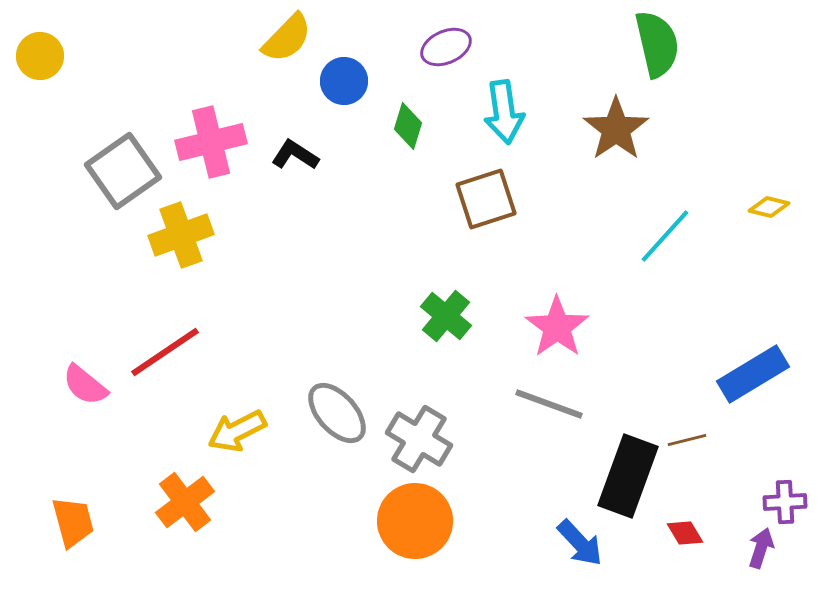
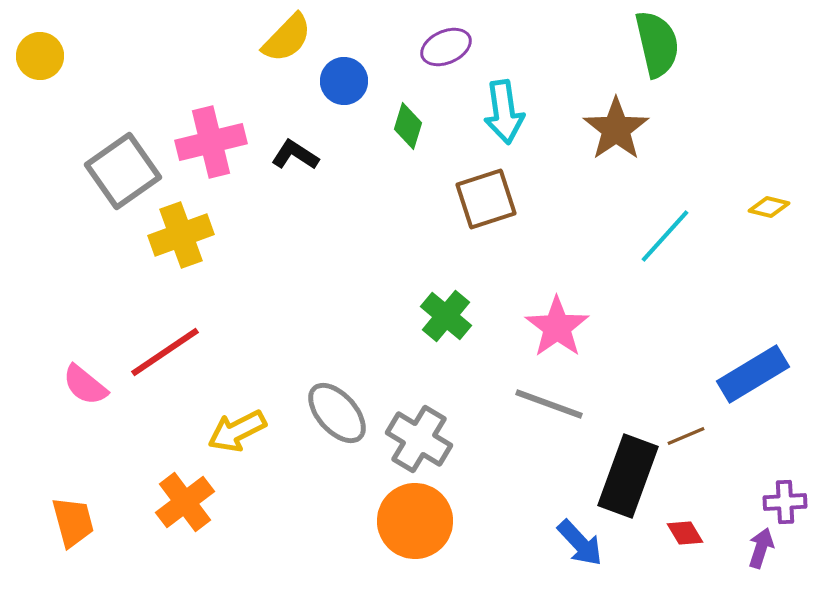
brown line: moved 1 px left, 4 px up; rotated 9 degrees counterclockwise
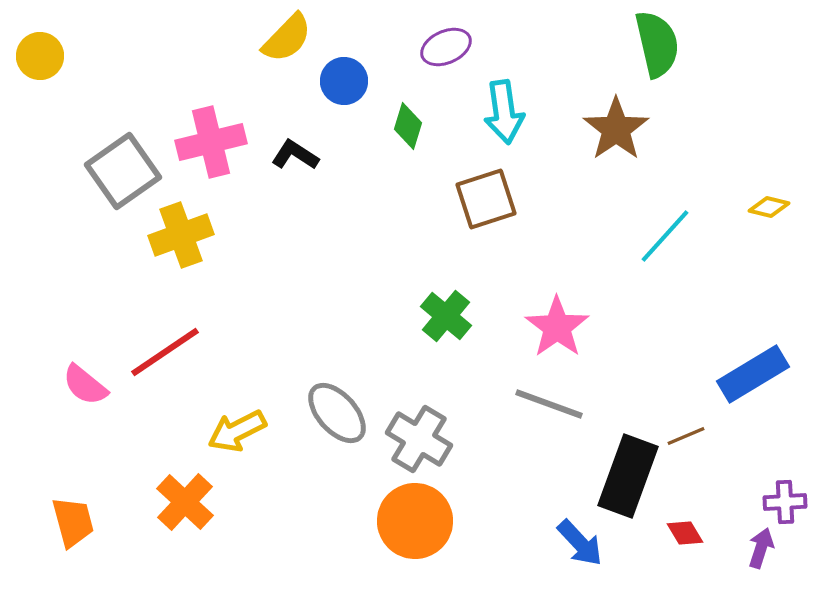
orange cross: rotated 10 degrees counterclockwise
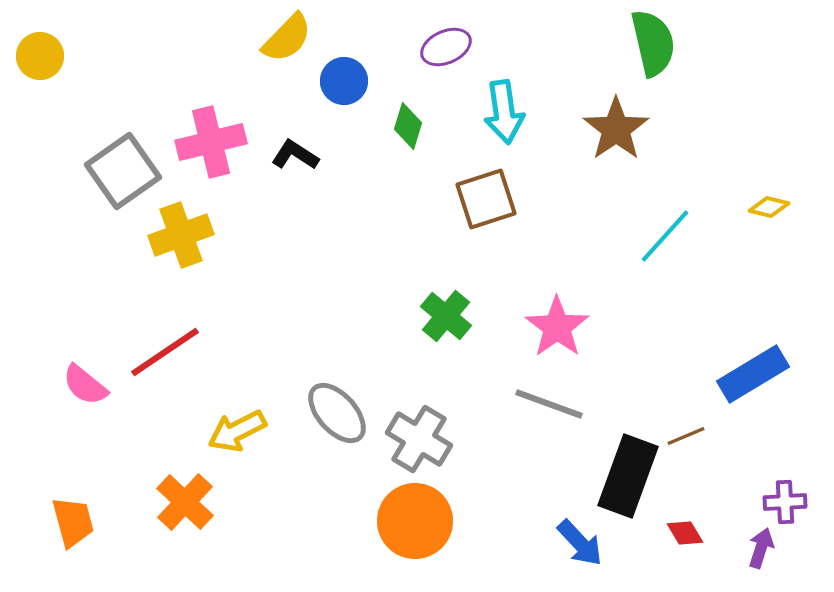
green semicircle: moved 4 px left, 1 px up
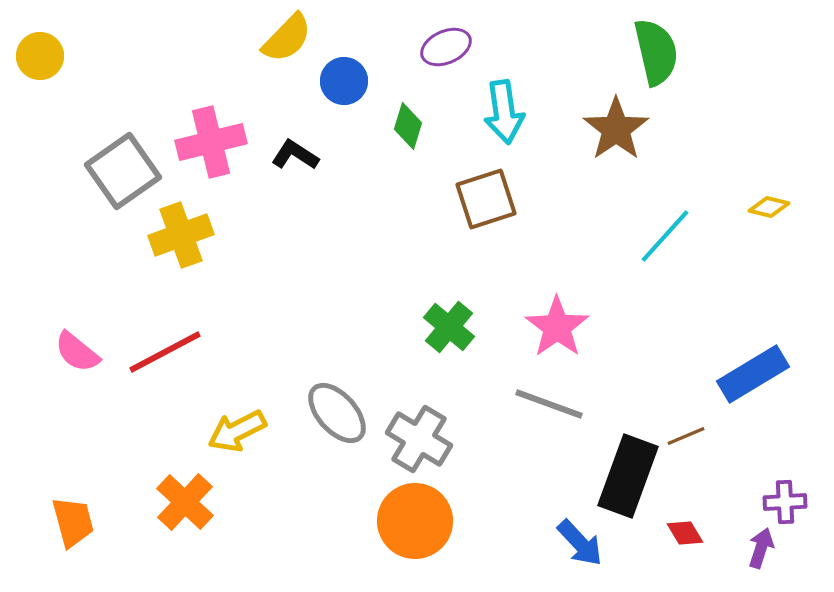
green semicircle: moved 3 px right, 9 px down
green cross: moved 3 px right, 11 px down
red line: rotated 6 degrees clockwise
pink semicircle: moved 8 px left, 33 px up
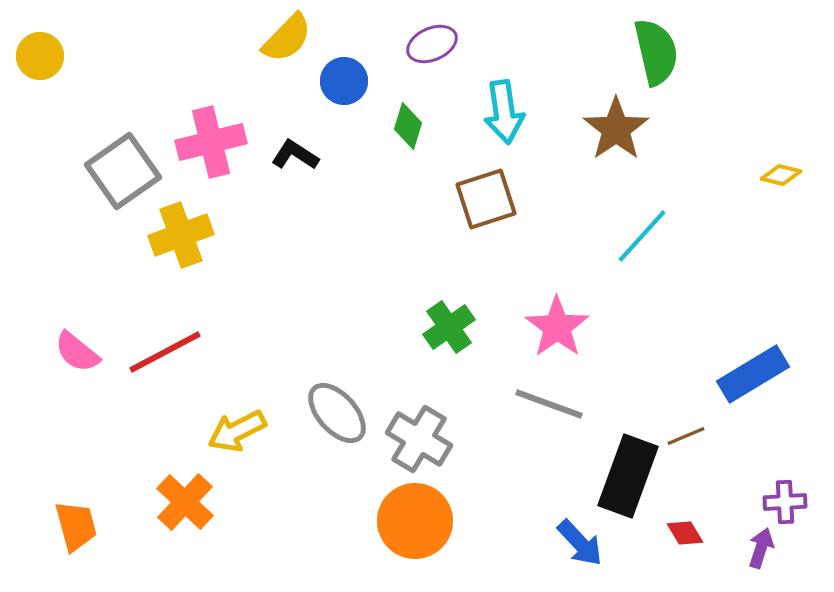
purple ellipse: moved 14 px left, 3 px up
yellow diamond: moved 12 px right, 32 px up
cyan line: moved 23 px left
green cross: rotated 15 degrees clockwise
orange trapezoid: moved 3 px right, 4 px down
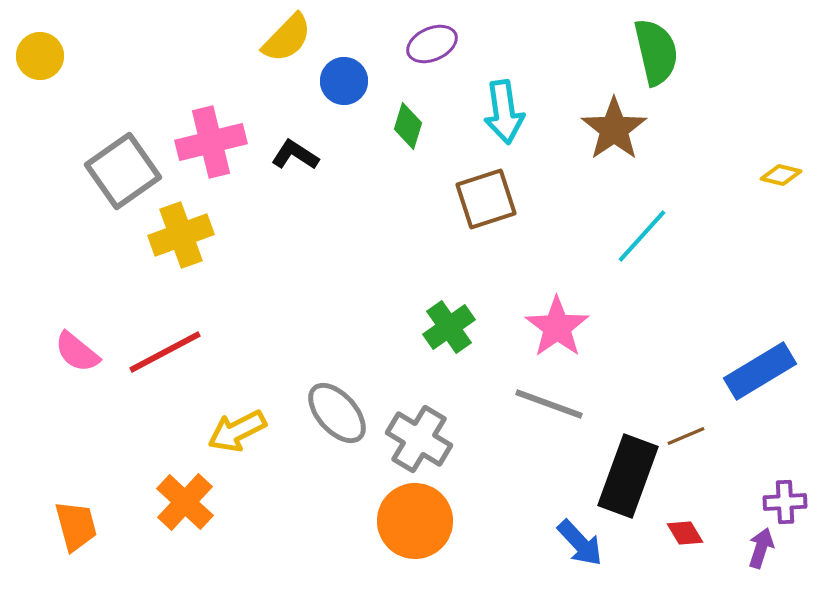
brown star: moved 2 px left
blue rectangle: moved 7 px right, 3 px up
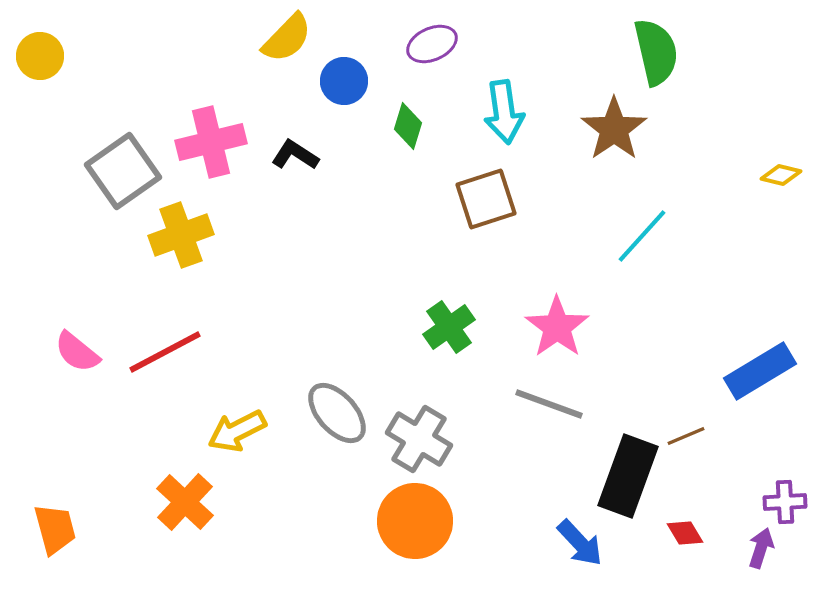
orange trapezoid: moved 21 px left, 3 px down
